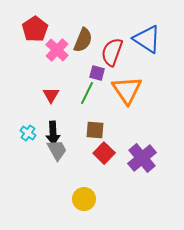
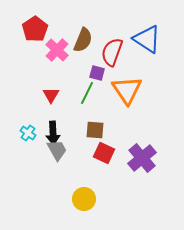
red square: rotated 20 degrees counterclockwise
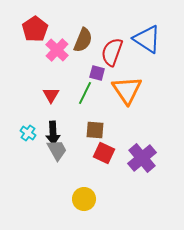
green line: moved 2 px left
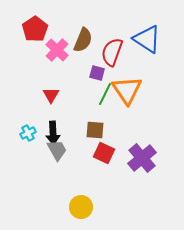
green line: moved 20 px right, 1 px down
cyan cross: rotated 28 degrees clockwise
yellow circle: moved 3 px left, 8 px down
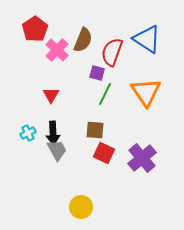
orange triangle: moved 19 px right, 2 px down
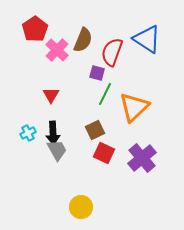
orange triangle: moved 12 px left, 15 px down; rotated 20 degrees clockwise
brown square: rotated 30 degrees counterclockwise
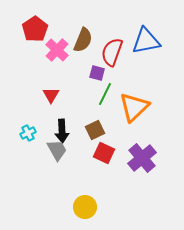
blue triangle: moved 1 px left, 2 px down; rotated 44 degrees counterclockwise
black arrow: moved 9 px right, 2 px up
yellow circle: moved 4 px right
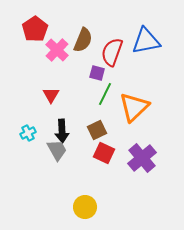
brown square: moved 2 px right
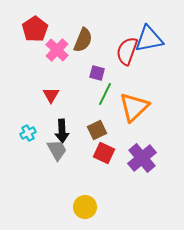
blue triangle: moved 3 px right, 2 px up
red semicircle: moved 15 px right, 1 px up
